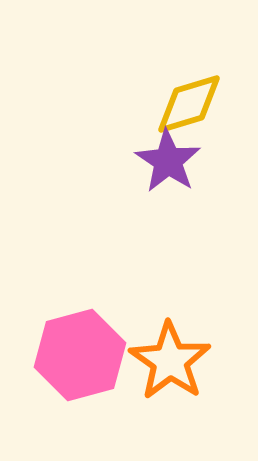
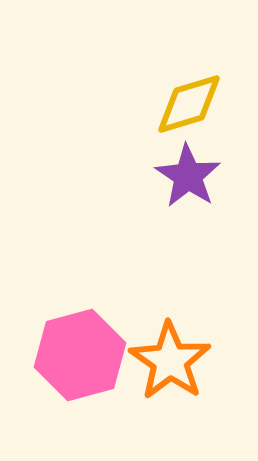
purple star: moved 20 px right, 15 px down
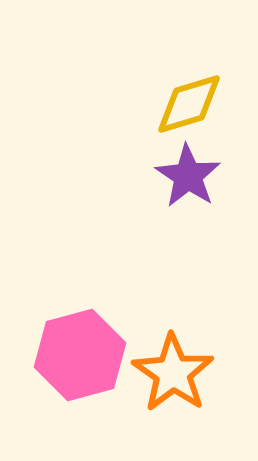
orange star: moved 3 px right, 12 px down
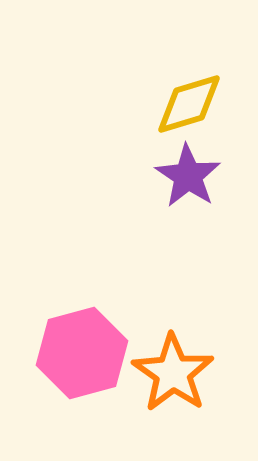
pink hexagon: moved 2 px right, 2 px up
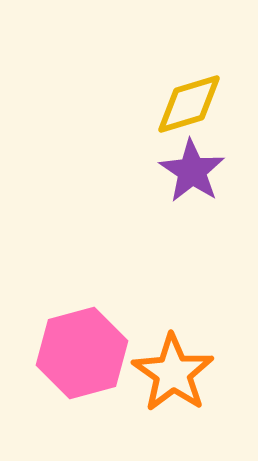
purple star: moved 4 px right, 5 px up
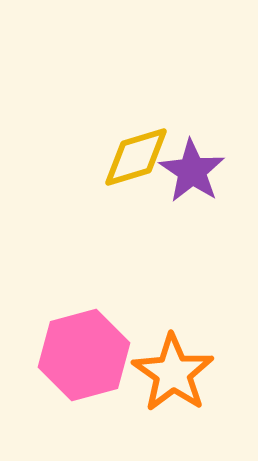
yellow diamond: moved 53 px left, 53 px down
pink hexagon: moved 2 px right, 2 px down
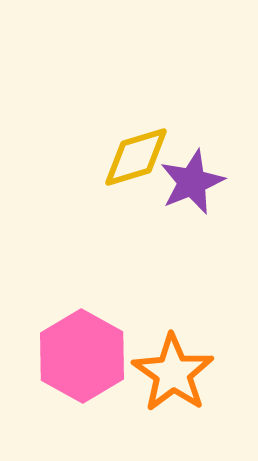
purple star: moved 11 px down; rotated 16 degrees clockwise
pink hexagon: moved 2 px left, 1 px down; rotated 16 degrees counterclockwise
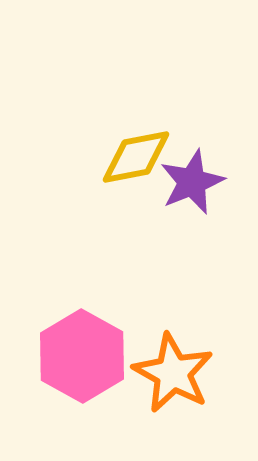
yellow diamond: rotated 6 degrees clockwise
orange star: rotated 6 degrees counterclockwise
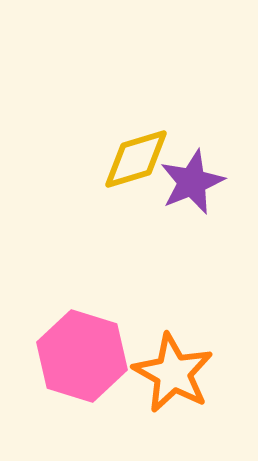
yellow diamond: moved 2 px down; rotated 6 degrees counterclockwise
pink hexagon: rotated 12 degrees counterclockwise
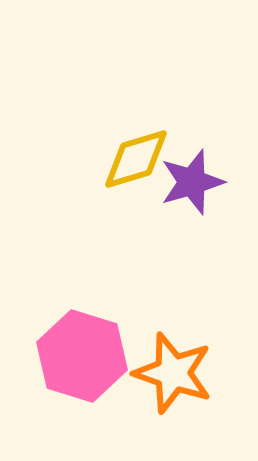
purple star: rotated 6 degrees clockwise
orange star: rotated 10 degrees counterclockwise
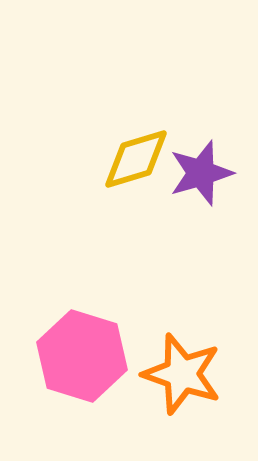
purple star: moved 9 px right, 9 px up
orange star: moved 9 px right, 1 px down
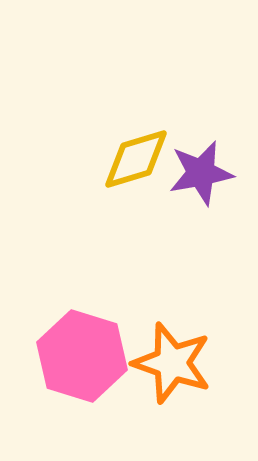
purple star: rotated 6 degrees clockwise
orange star: moved 10 px left, 11 px up
